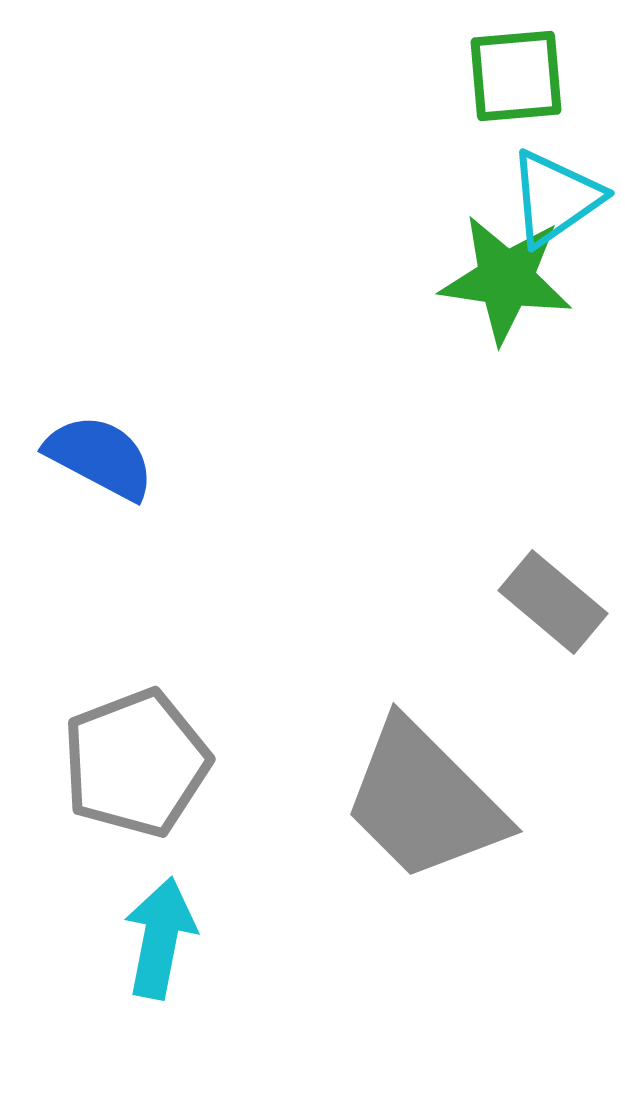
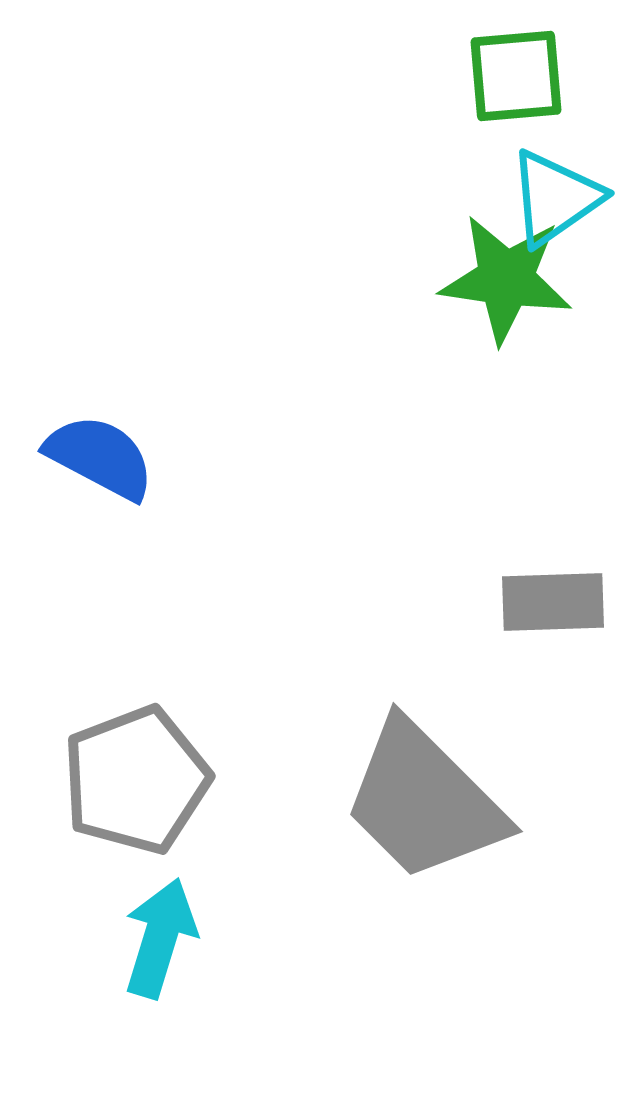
gray rectangle: rotated 42 degrees counterclockwise
gray pentagon: moved 17 px down
cyan arrow: rotated 6 degrees clockwise
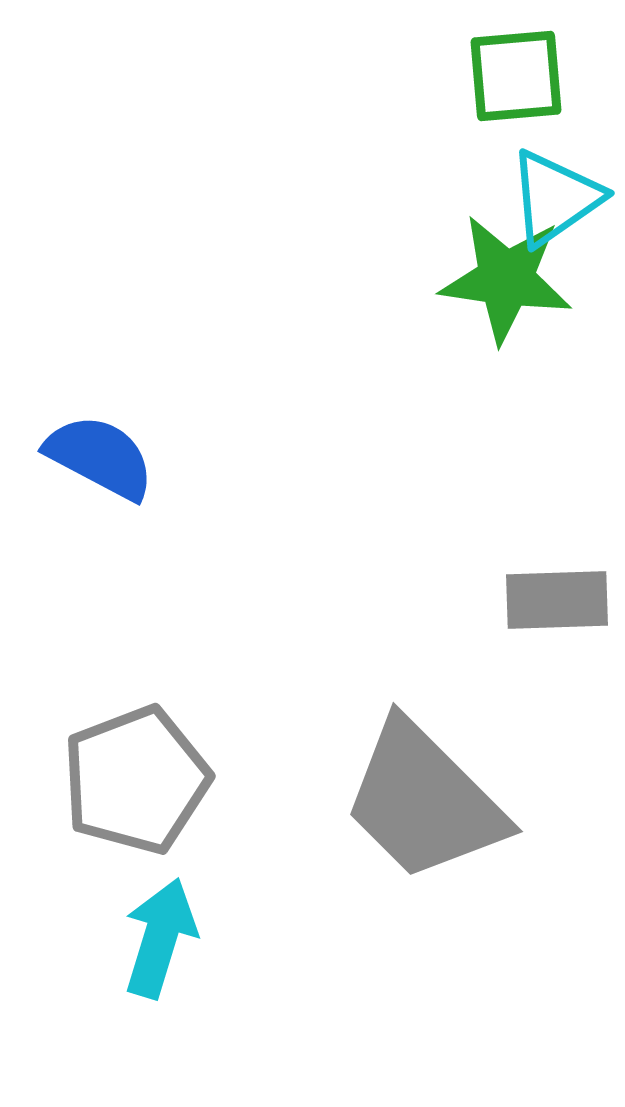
gray rectangle: moved 4 px right, 2 px up
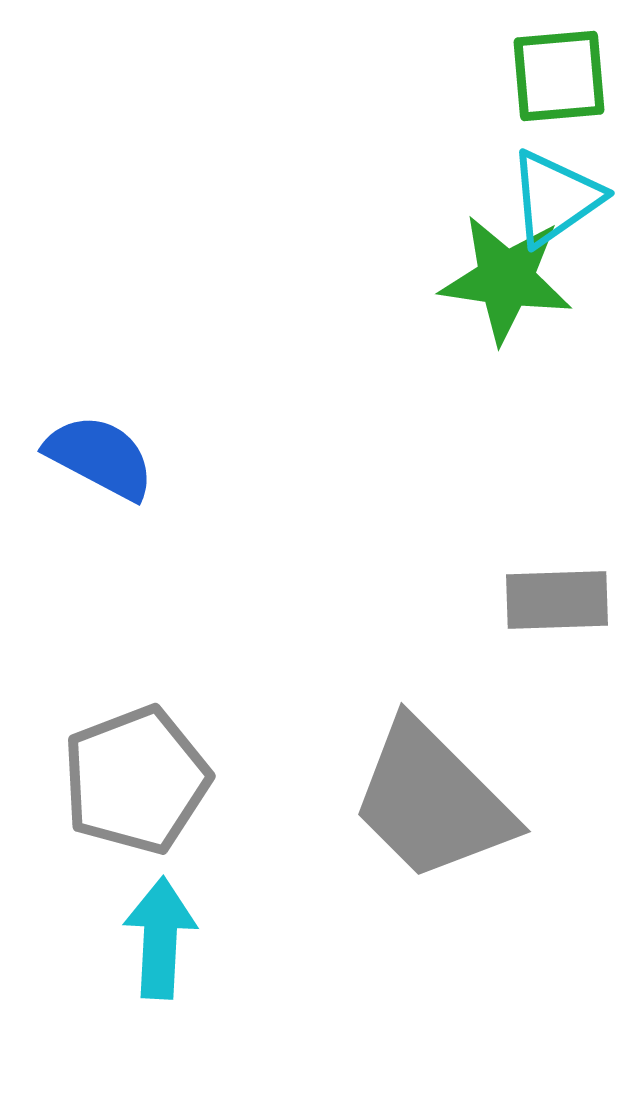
green square: moved 43 px right
gray trapezoid: moved 8 px right
cyan arrow: rotated 14 degrees counterclockwise
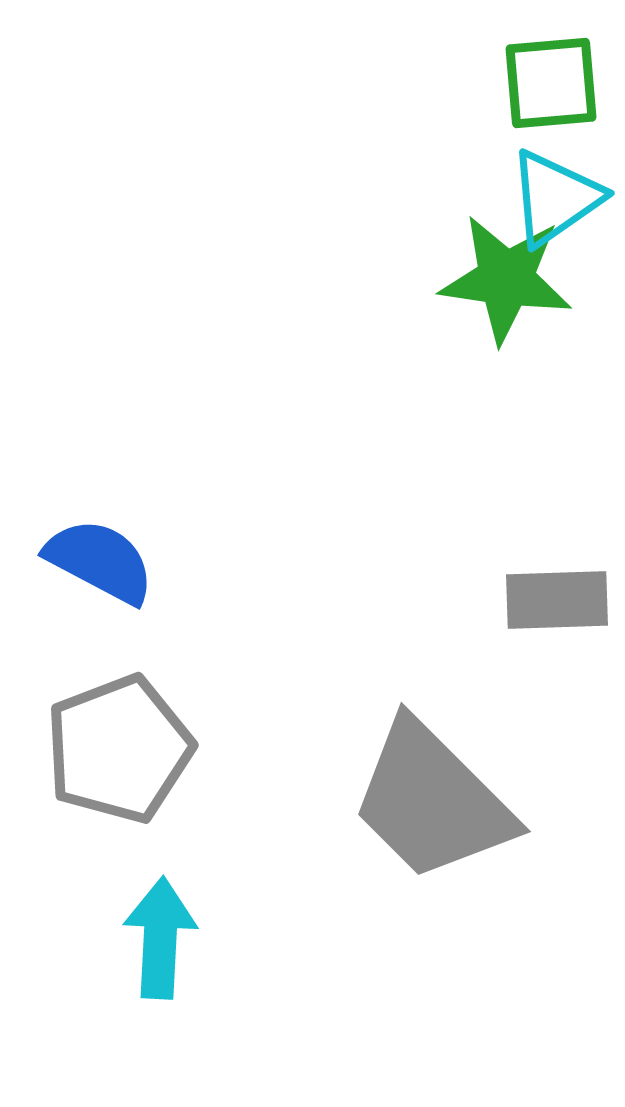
green square: moved 8 px left, 7 px down
blue semicircle: moved 104 px down
gray pentagon: moved 17 px left, 31 px up
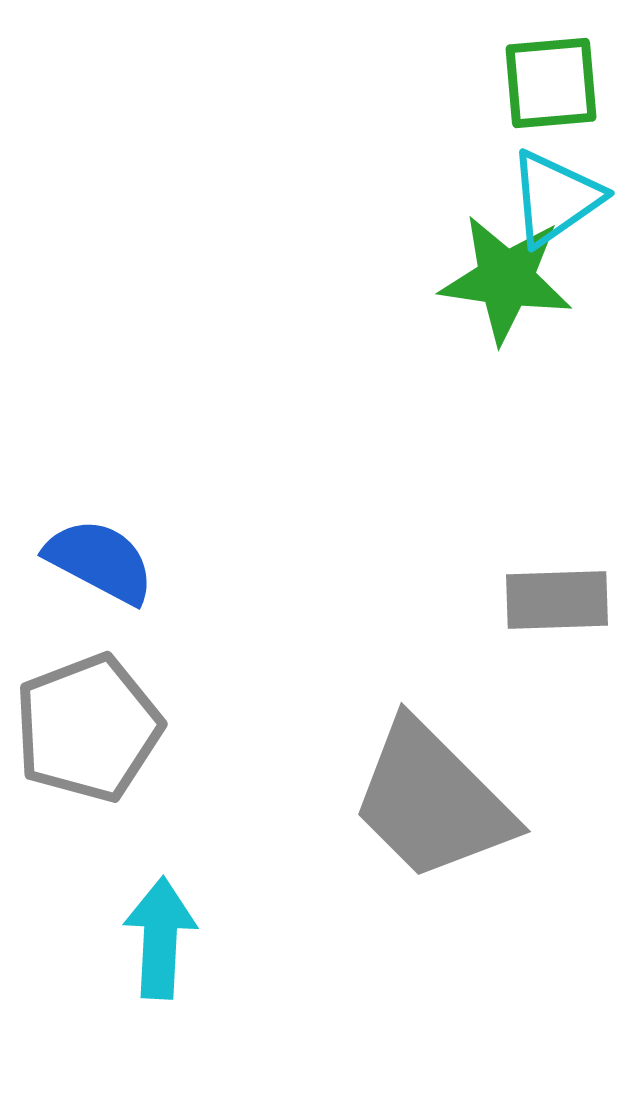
gray pentagon: moved 31 px left, 21 px up
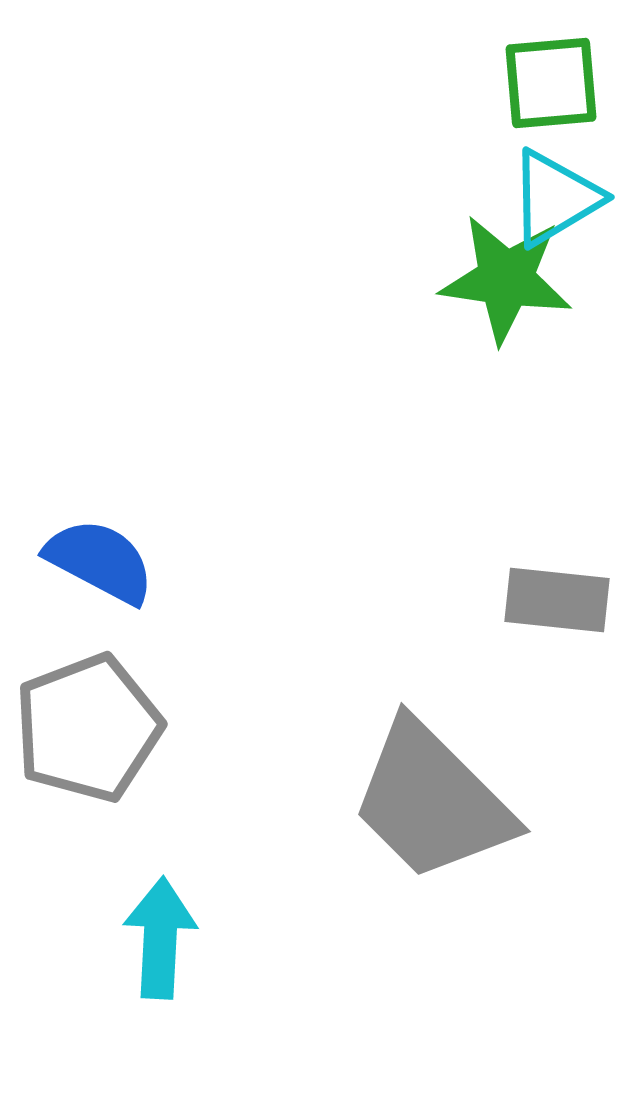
cyan triangle: rotated 4 degrees clockwise
gray rectangle: rotated 8 degrees clockwise
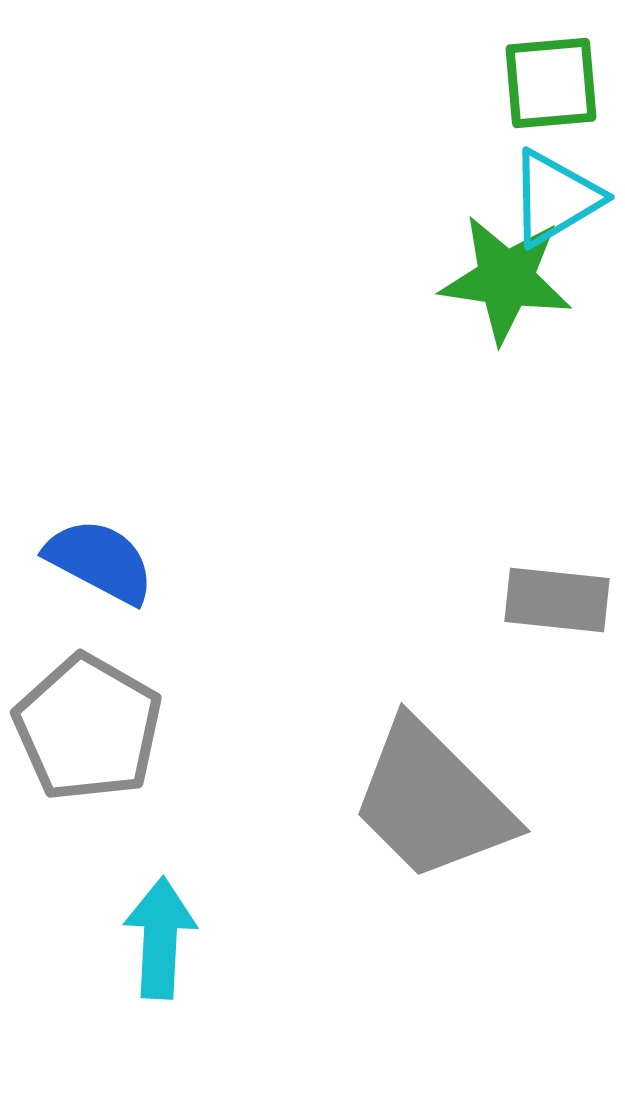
gray pentagon: rotated 21 degrees counterclockwise
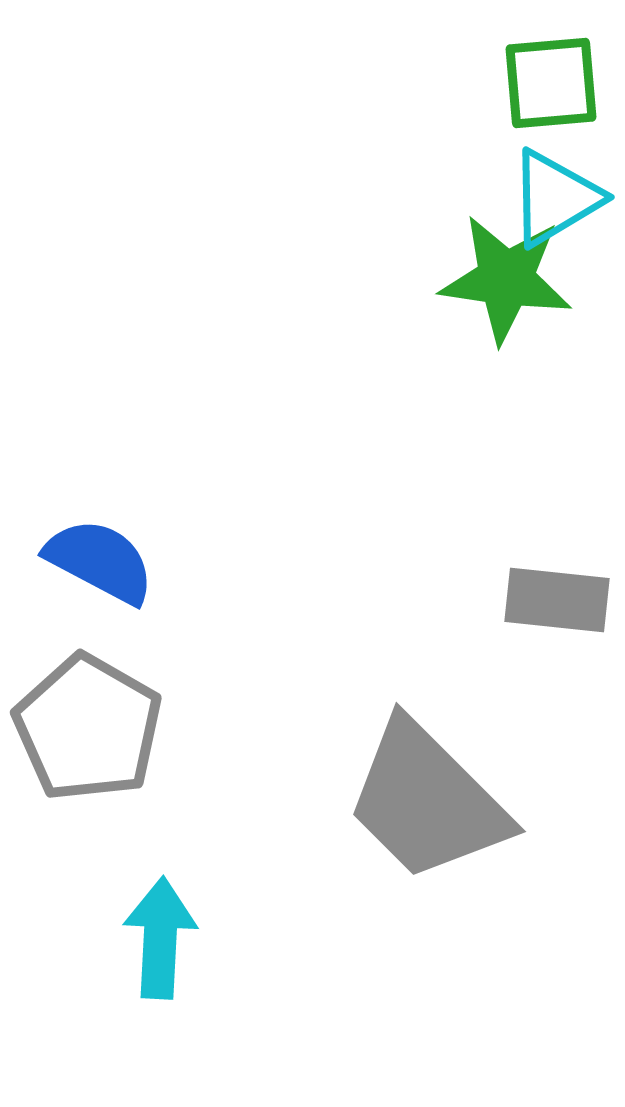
gray trapezoid: moved 5 px left
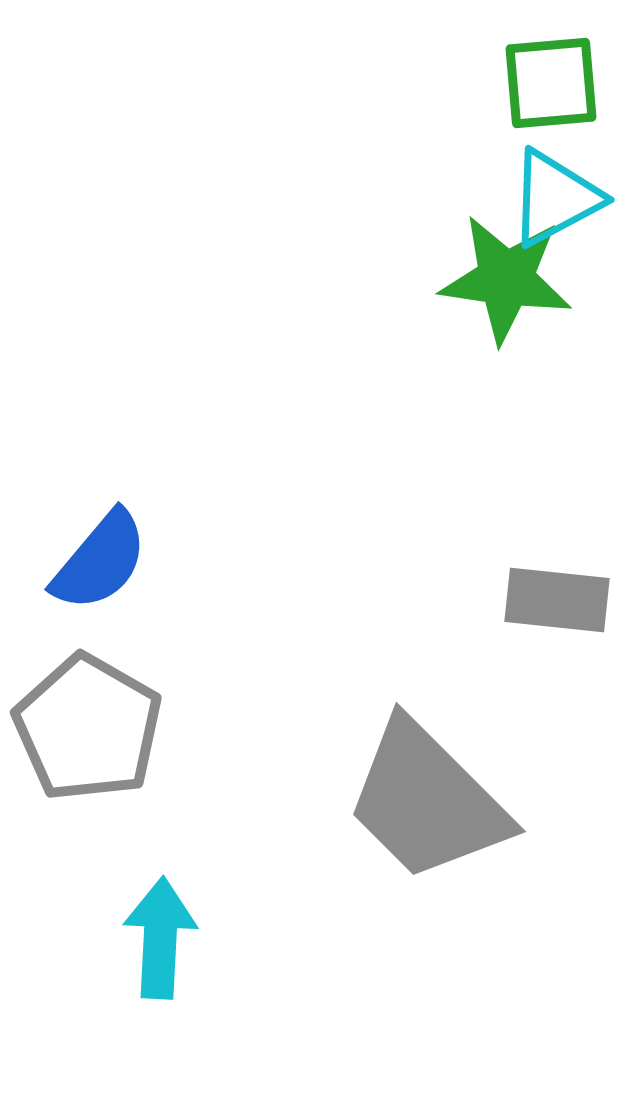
cyan triangle: rotated 3 degrees clockwise
blue semicircle: rotated 102 degrees clockwise
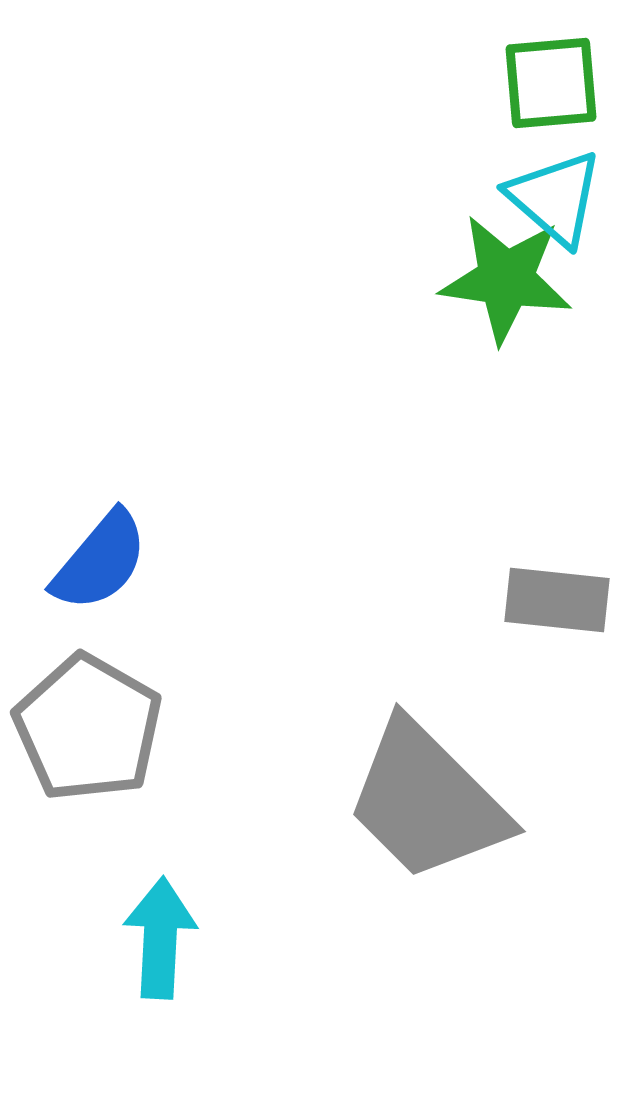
cyan triangle: rotated 51 degrees counterclockwise
